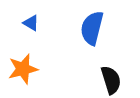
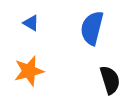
orange star: moved 6 px right, 2 px down
black semicircle: moved 1 px left
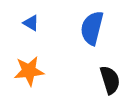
orange star: rotated 8 degrees clockwise
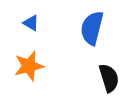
orange star: moved 5 px up; rotated 8 degrees counterclockwise
black semicircle: moved 1 px left, 2 px up
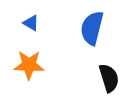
orange star: moved 1 px up; rotated 16 degrees clockwise
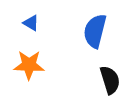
blue semicircle: moved 3 px right, 3 px down
black semicircle: moved 1 px right, 2 px down
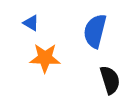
orange star: moved 16 px right, 7 px up
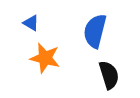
orange star: rotated 12 degrees clockwise
black semicircle: moved 1 px left, 5 px up
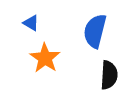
orange star: rotated 20 degrees clockwise
black semicircle: rotated 20 degrees clockwise
